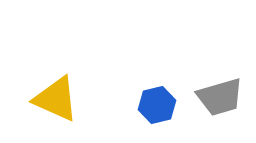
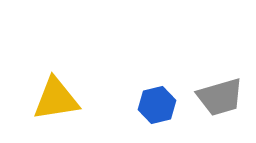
yellow triangle: rotated 33 degrees counterclockwise
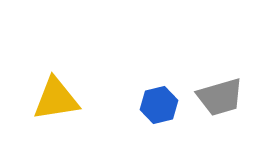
blue hexagon: moved 2 px right
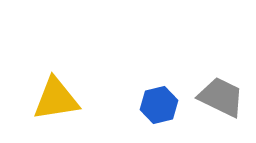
gray trapezoid: moved 1 px right; rotated 138 degrees counterclockwise
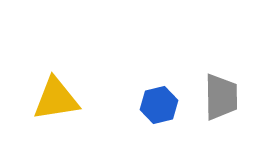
gray trapezoid: rotated 63 degrees clockwise
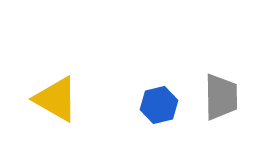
yellow triangle: rotated 39 degrees clockwise
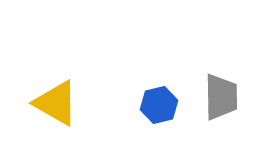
yellow triangle: moved 4 px down
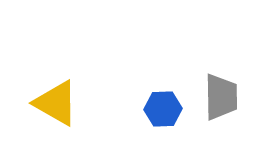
blue hexagon: moved 4 px right, 4 px down; rotated 12 degrees clockwise
